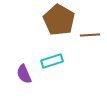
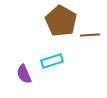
brown pentagon: moved 2 px right, 1 px down
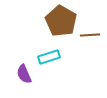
cyan rectangle: moved 3 px left, 4 px up
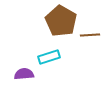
purple semicircle: rotated 108 degrees clockwise
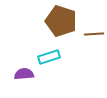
brown pentagon: rotated 12 degrees counterclockwise
brown line: moved 4 px right, 1 px up
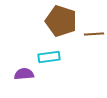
cyan rectangle: rotated 10 degrees clockwise
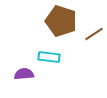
brown line: rotated 30 degrees counterclockwise
cyan rectangle: rotated 15 degrees clockwise
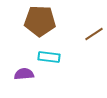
brown pentagon: moved 21 px left; rotated 16 degrees counterclockwise
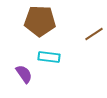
purple semicircle: rotated 60 degrees clockwise
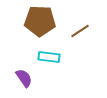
brown line: moved 14 px left, 3 px up
purple semicircle: moved 4 px down
